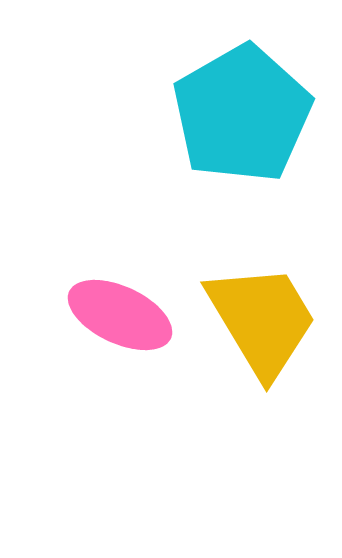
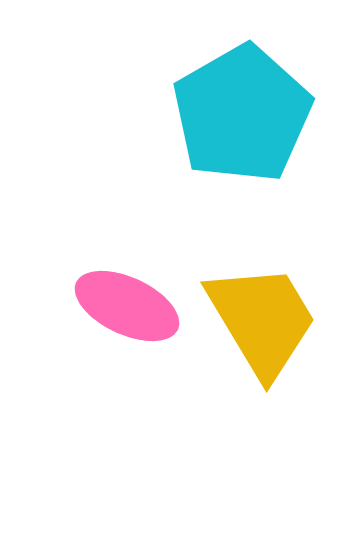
pink ellipse: moved 7 px right, 9 px up
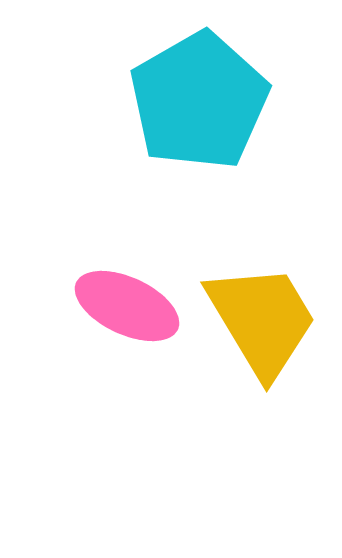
cyan pentagon: moved 43 px left, 13 px up
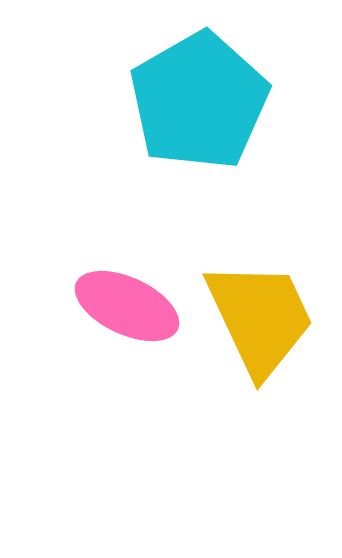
yellow trapezoid: moved 2 px left, 2 px up; rotated 6 degrees clockwise
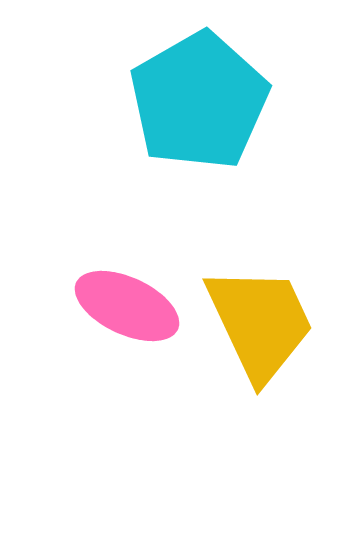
yellow trapezoid: moved 5 px down
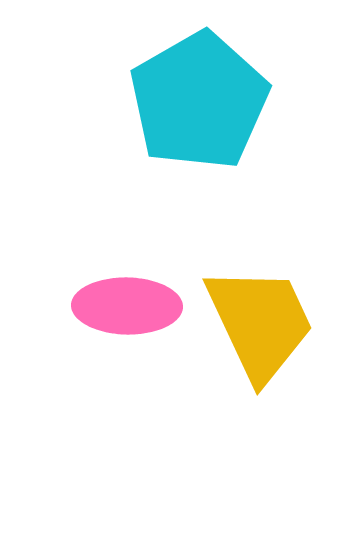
pink ellipse: rotated 24 degrees counterclockwise
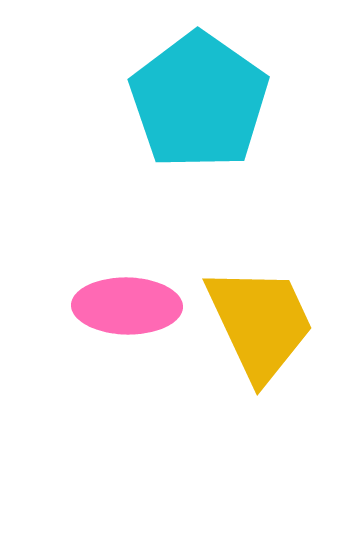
cyan pentagon: rotated 7 degrees counterclockwise
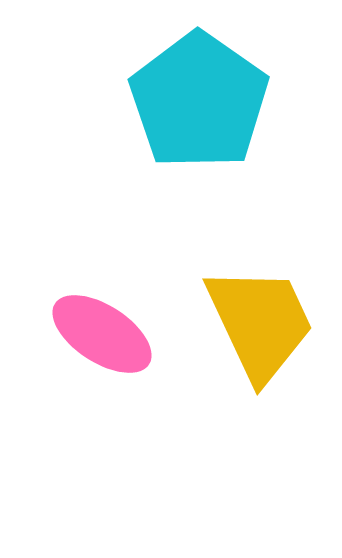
pink ellipse: moved 25 px left, 28 px down; rotated 32 degrees clockwise
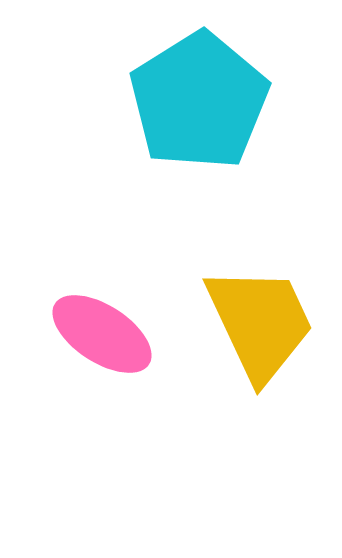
cyan pentagon: rotated 5 degrees clockwise
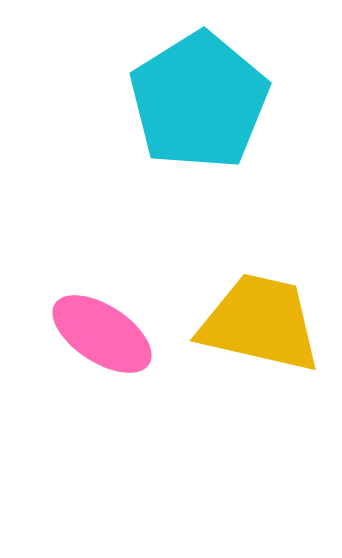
yellow trapezoid: rotated 52 degrees counterclockwise
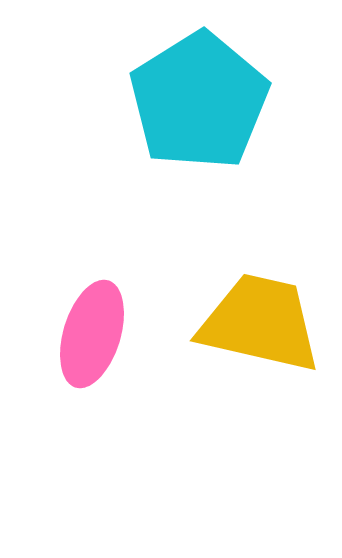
pink ellipse: moved 10 px left; rotated 74 degrees clockwise
